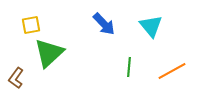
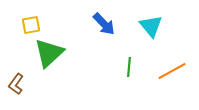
brown L-shape: moved 6 px down
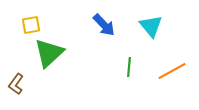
blue arrow: moved 1 px down
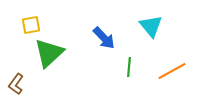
blue arrow: moved 13 px down
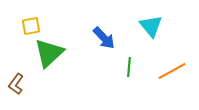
yellow square: moved 1 px down
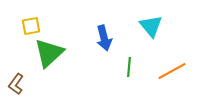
blue arrow: rotated 30 degrees clockwise
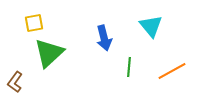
yellow square: moved 3 px right, 3 px up
brown L-shape: moved 1 px left, 2 px up
